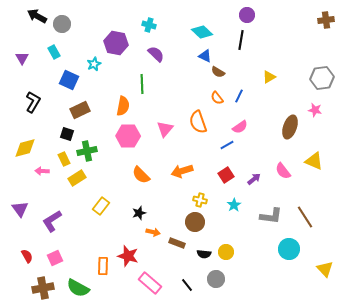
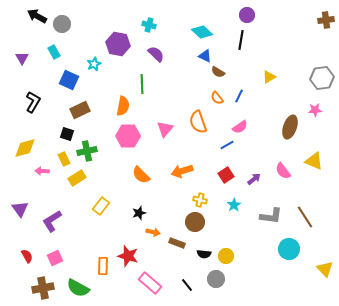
purple hexagon at (116, 43): moved 2 px right, 1 px down
pink star at (315, 110): rotated 16 degrees counterclockwise
yellow circle at (226, 252): moved 4 px down
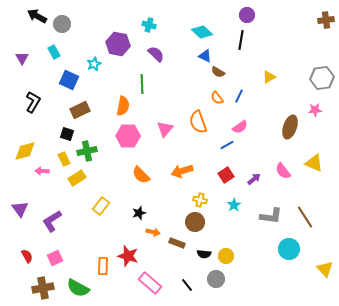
yellow diamond at (25, 148): moved 3 px down
yellow triangle at (314, 161): moved 2 px down
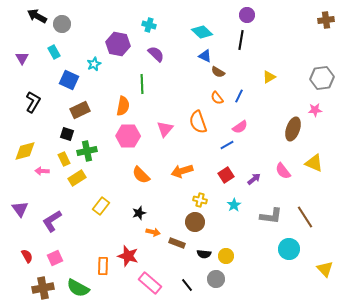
brown ellipse at (290, 127): moved 3 px right, 2 px down
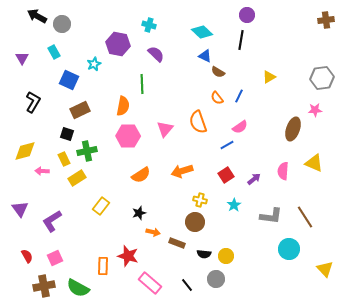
pink semicircle at (283, 171): rotated 42 degrees clockwise
orange semicircle at (141, 175): rotated 78 degrees counterclockwise
brown cross at (43, 288): moved 1 px right, 2 px up
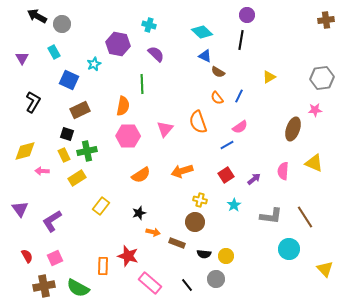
yellow rectangle at (64, 159): moved 4 px up
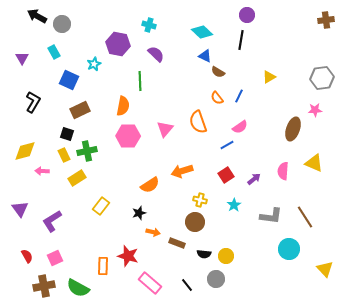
green line at (142, 84): moved 2 px left, 3 px up
orange semicircle at (141, 175): moved 9 px right, 10 px down
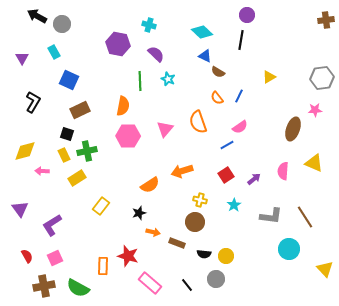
cyan star at (94, 64): moved 74 px right, 15 px down; rotated 24 degrees counterclockwise
purple L-shape at (52, 221): moved 4 px down
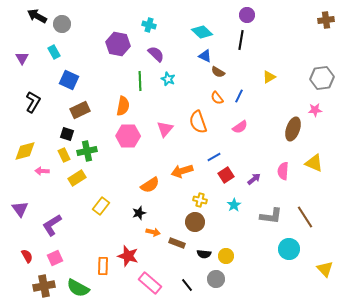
blue line at (227, 145): moved 13 px left, 12 px down
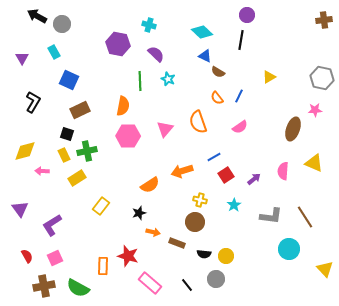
brown cross at (326, 20): moved 2 px left
gray hexagon at (322, 78): rotated 20 degrees clockwise
